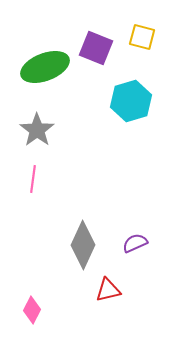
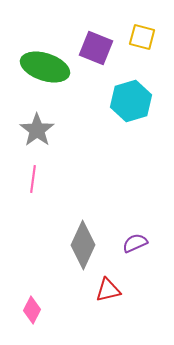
green ellipse: rotated 39 degrees clockwise
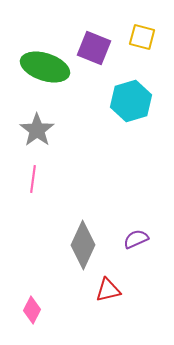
purple square: moved 2 px left
purple semicircle: moved 1 px right, 4 px up
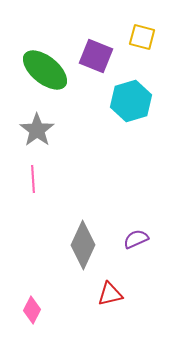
purple square: moved 2 px right, 8 px down
green ellipse: moved 3 px down; rotated 21 degrees clockwise
pink line: rotated 12 degrees counterclockwise
red triangle: moved 2 px right, 4 px down
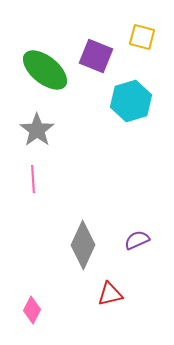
purple semicircle: moved 1 px right, 1 px down
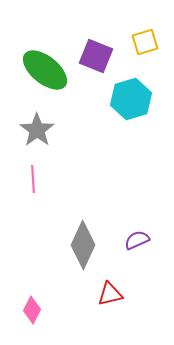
yellow square: moved 3 px right, 5 px down; rotated 32 degrees counterclockwise
cyan hexagon: moved 2 px up
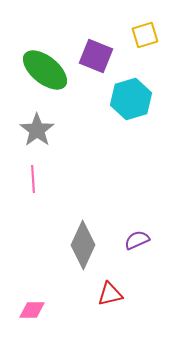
yellow square: moved 7 px up
pink diamond: rotated 64 degrees clockwise
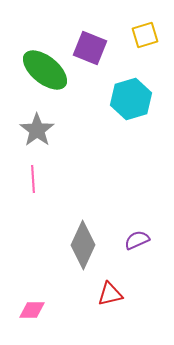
purple square: moved 6 px left, 8 px up
